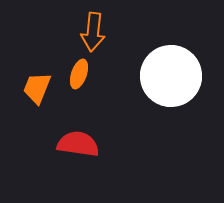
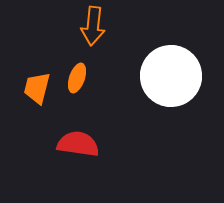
orange arrow: moved 6 px up
orange ellipse: moved 2 px left, 4 px down
orange trapezoid: rotated 8 degrees counterclockwise
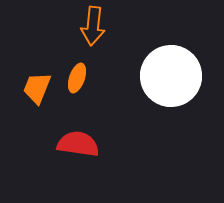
orange trapezoid: rotated 8 degrees clockwise
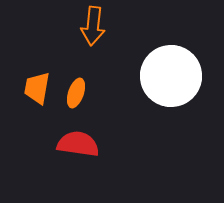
orange ellipse: moved 1 px left, 15 px down
orange trapezoid: rotated 12 degrees counterclockwise
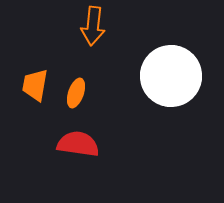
orange trapezoid: moved 2 px left, 3 px up
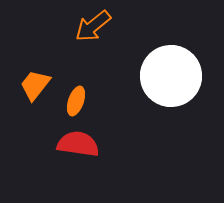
orange arrow: rotated 45 degrees clockwise
orange trapezoid: rotated 28 degrees clockwise
orange ellipse: moved 8 px down
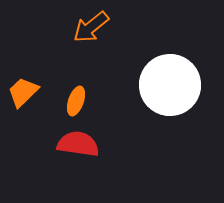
orange arrow: moved 2 px left, 1 px down
white circle: moved 1 px left, 9 px down
orange trapezoid: moved 12 px left, 7 px down; rotated 8 degrees clockwise
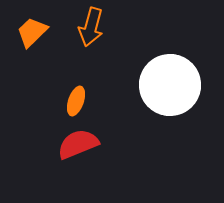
orange arrow: rotated 36 degrees counterclockwise
orange trapezoid: moved 9 px right, 60 px up
red semicircle: rotated 30 degrees counterclockwise
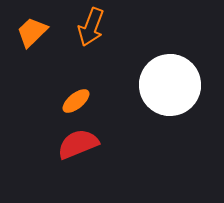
orange arrow: rotated 6 degrees clockwise
orange ellipse: rotated 32 degrees clockwise
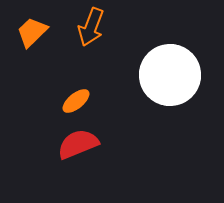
white circle: moved 10 px up
